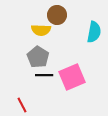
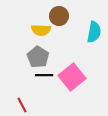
brown circle: moved 2 px right, 1 px down
pink square: rotated 16 degrees counterclockwise
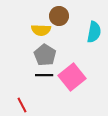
gray pentagon: moved 7 px right, 2 px up
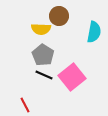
yellow semicircle: moved 1 px up
gray pentagon: moved 2 px left
black line: rotated 24 degrees clockwise
red line: moved 3 px right
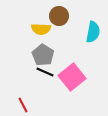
cyan semicircle: moved 1 px left
black line: moved 1 px right, 3 px up
red line: moved 2 px left
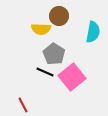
gray pentagon: moved 11 px right, 1 px up
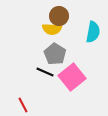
yellow semicircle: moved 11 px right
gray pentagon: moved 1 px right
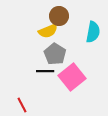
yellow semicircle: moved 4 px left, 2 px down; rotated 24 degrees counterclockwise
black line: moved 1 px up; rotated 24 degrees counterclockwise
red line: moved 1 px left
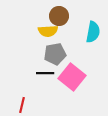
yellow semicircle: rotated 18 degrees clockwise
gray pentagon: rotated 30 degrees clockwise
black line: moved 2 px down
pink square: rotated 12 degrees counterclockwise
red line: rotated 42 degrees clockwise
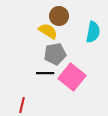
yellow semicircle: rotated 144 degrees counterclockwise
